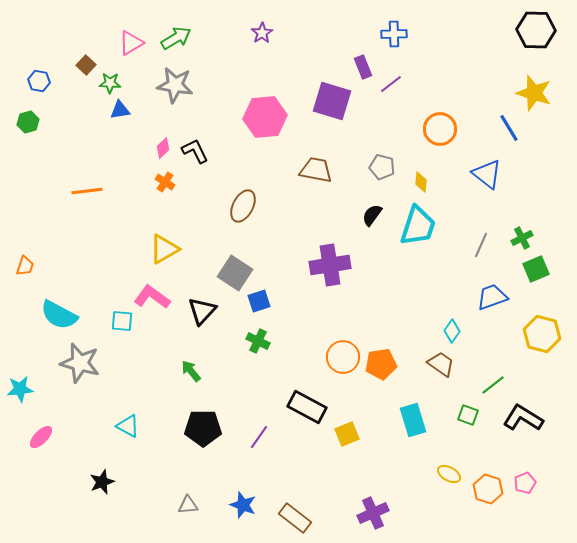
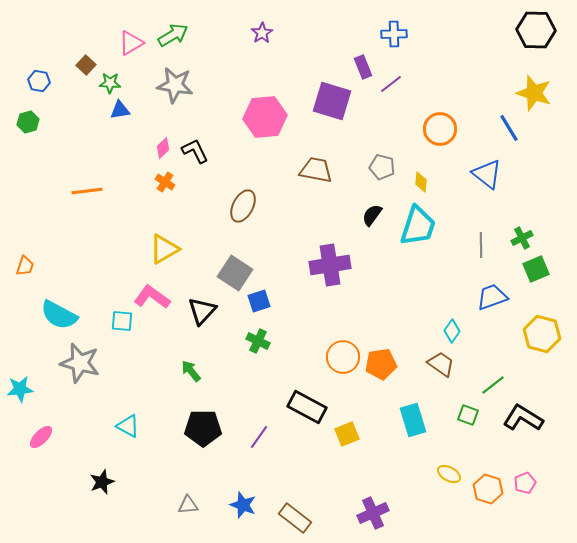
green arrow at (176, 38): moved 3 px left, 3 px up
gray line at (481, 245): rotated 25 degrees counterclockwise
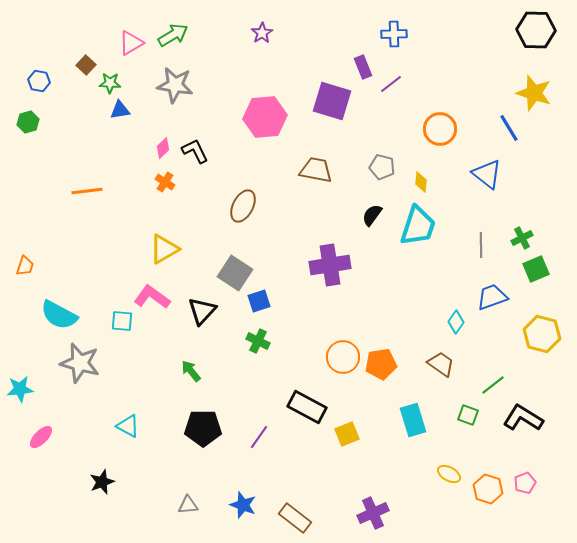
cyan diamond at (452, 331): moved 4 px right, 9 px up
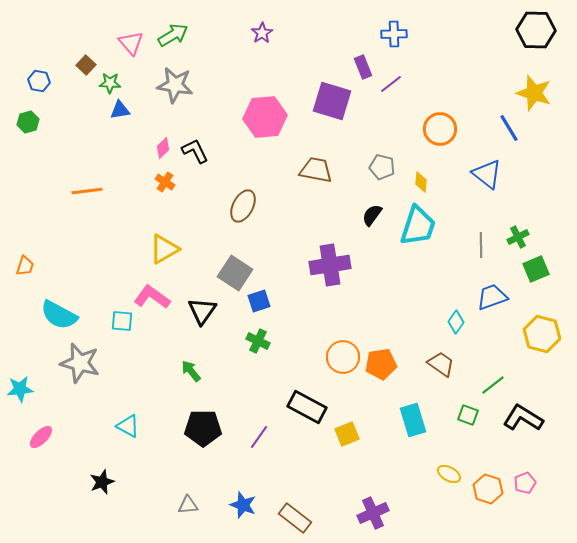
pink triangle at (131, 43): rotated 40 degrees counterclockwise
green cross at (522, 238): moved 4 px left, 1 px up
black triangle at (202, 311): rotated 8 degrees counterclockwise
